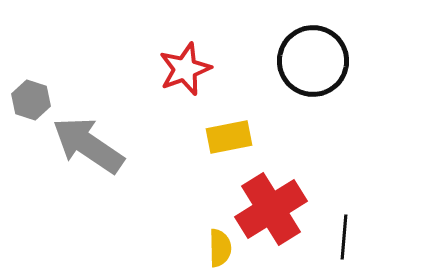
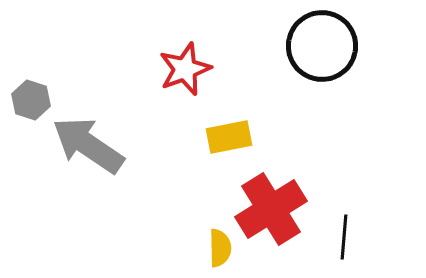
black circle: moved 9 px right, 15 px up
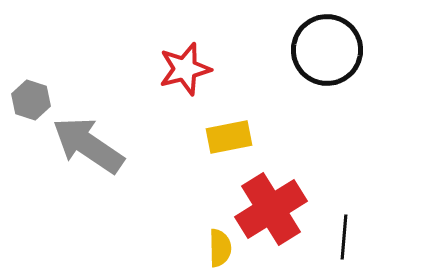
black circle: moved 5 px right, 4 px down
red star: rotated 6 degrees clockwise
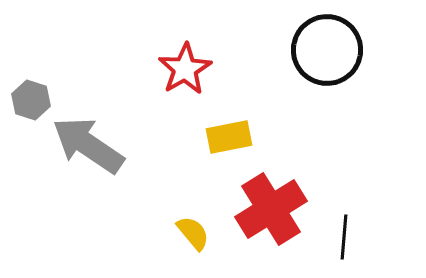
red star: rotated 16 degrees counterclockwise
yellow semicircle: moved 27 px left, 15 px up; rotated 39 degrees counterclockwise
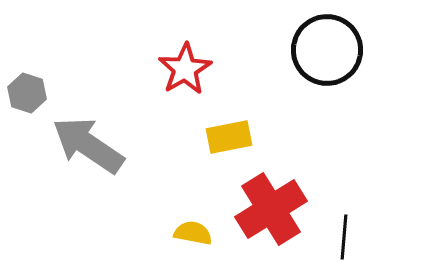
gray hexagon: moved 4 px left, 7 px up
yellow semicircle: rotated 39 degrees counterclockwise
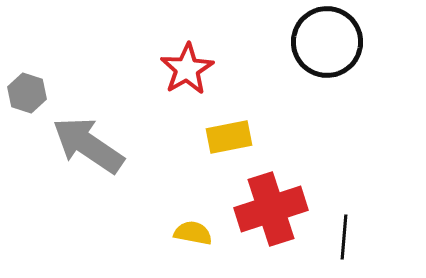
black circle: moved 8 px up
red star: moved 2 px right
red cross: rotated 14 degrees clockwise
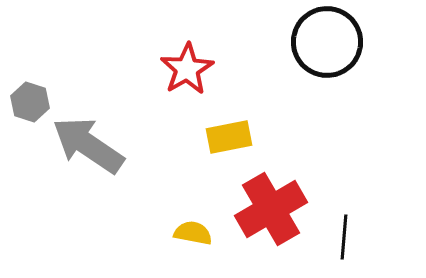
gray hexagon: moved 3 px right, 9 px down
red cross: rotated 12 degrees counterclockwise
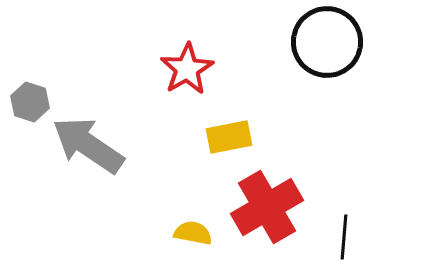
red cross: moved 4 px left, 2 px up
